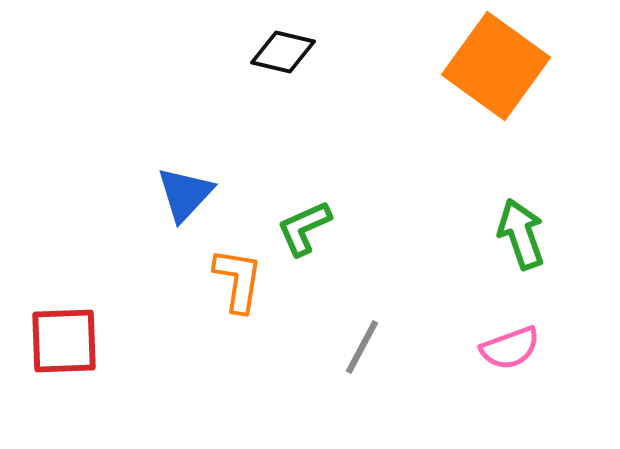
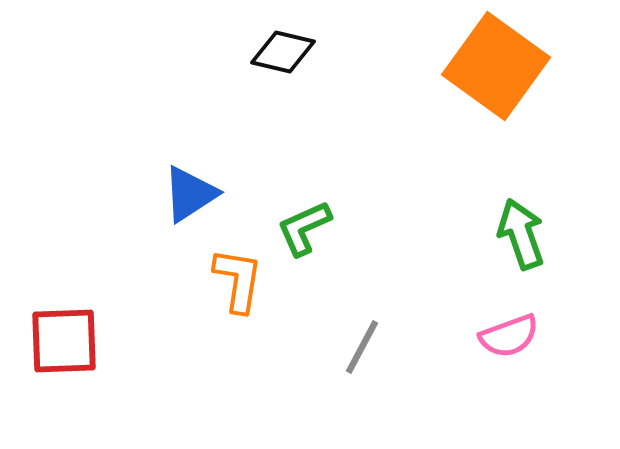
blue triangle: moved 5 px right; rotated 14 degrees clockwise
pink semicircle: moved 1 px left, 12 px up
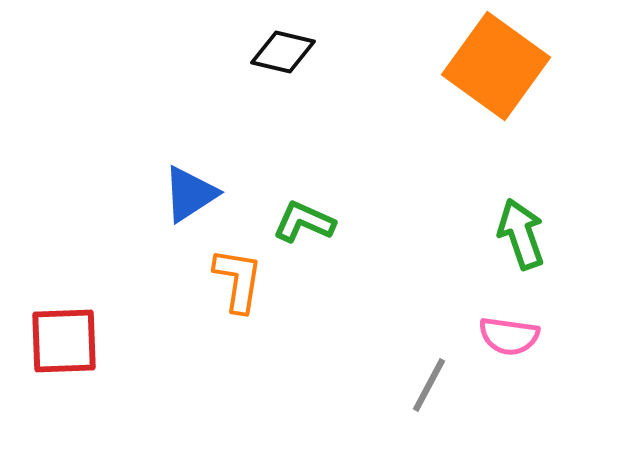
green L-shape: moved 6 px up; rotated 48 degrees clockwise
pink semicircle: rotated 28 degrees clockwise
gray line: moved 67 px right, 38 px down
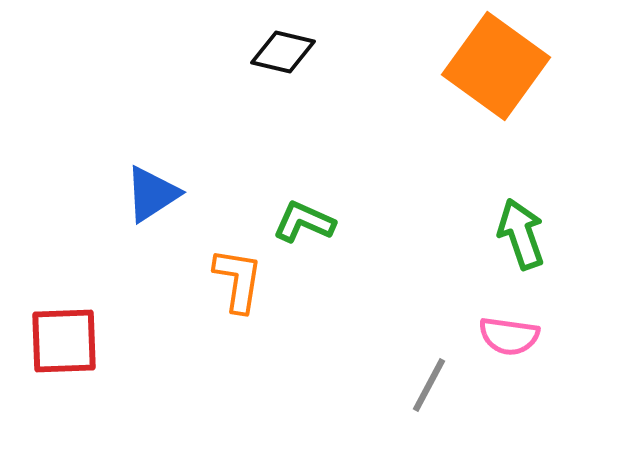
blue triangle: moved 38 px left
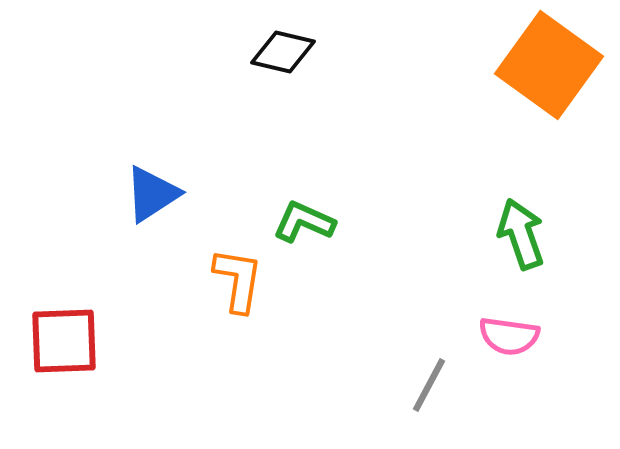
orange square: moved 53 px right, 1 px up
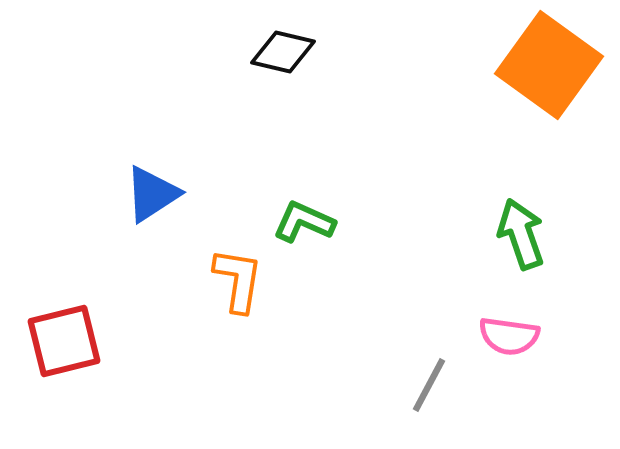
red square: rotated 12 degrees counterclockwise
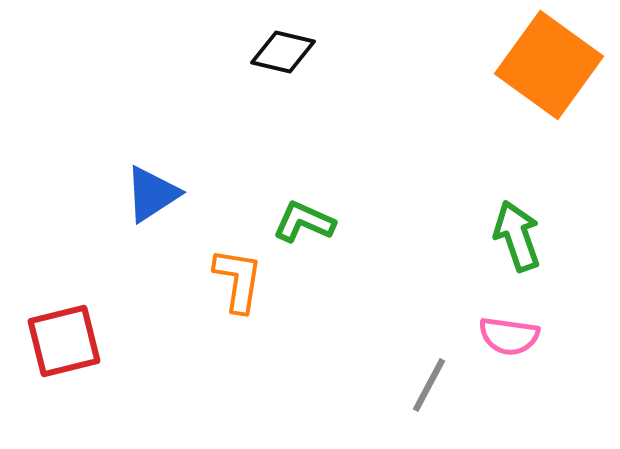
green arrow: moved 4 px left, 2 px down
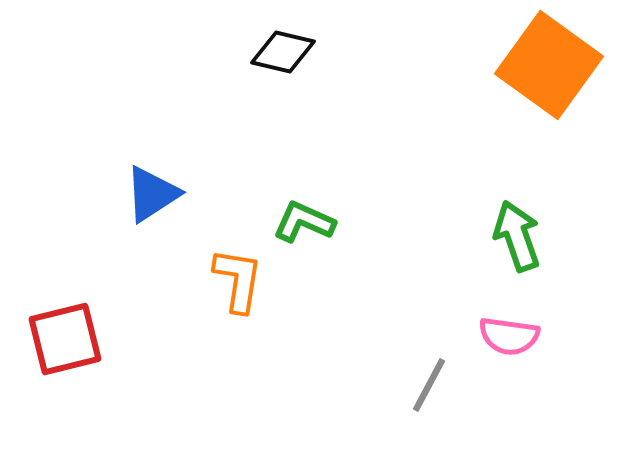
red square: moved 1 px right, 2 px up
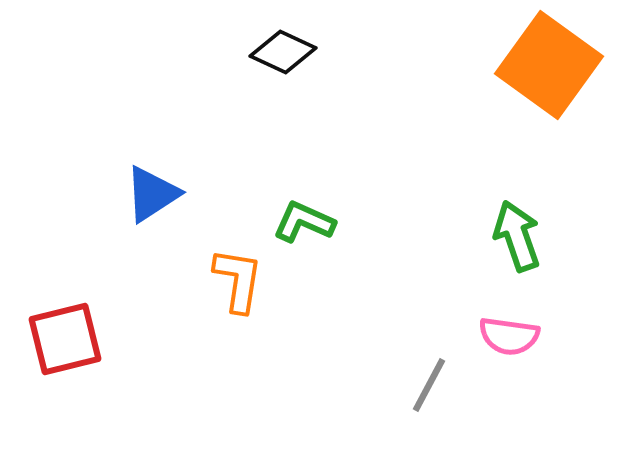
black diamond: rotated 12 degrees clockwise
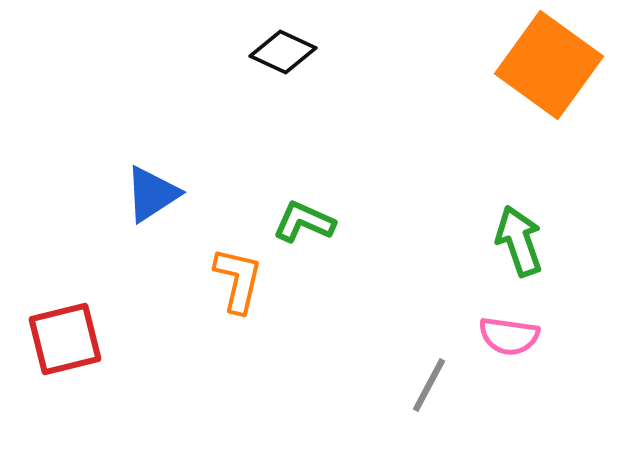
green arrow: moved 2 px right, 5 px down
orange L-shape: rotated 4 degrees clockwise
